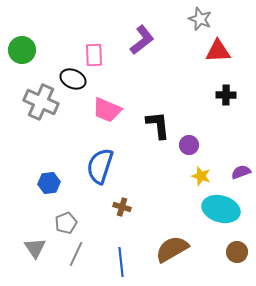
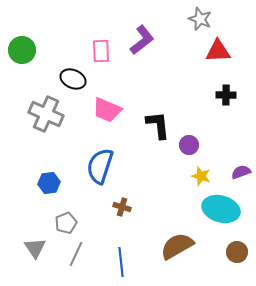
pink rectangle: moved 7 px right, 4 px up
gray cross: moved 5 px right, 12 px down
brown semicircle: moved 5 px right, 3 px up
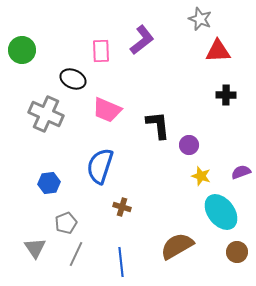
cyan ellipse: moved 3 px down; rotated 36 degrees clockwise
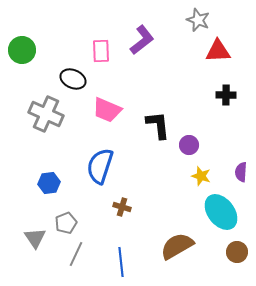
gray star: moved 2 px left, 1 px down
purple semicircle: rotated 66 degrees counterclockwise
gray triangle: moved 10 px up
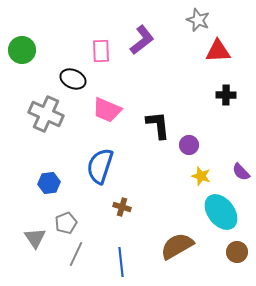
purple semicircle: rotated 48 degrees counterclockwise
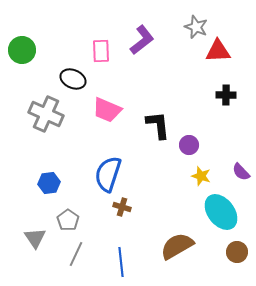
gray star: moved 2 px left, 7 px down
blue semicircle: moved 8 px right, 8 px down
gray pentagon: moved 2 px right, 3 px up; rotated 15 degrees counterclockwise
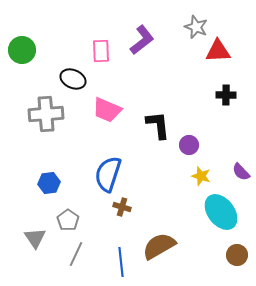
gray cross: rotated 28 degrees counterclockwise
brown semicircle: moved 18 px left
brown circle: moved 3 px down
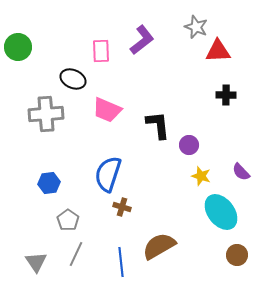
green circle: moved 4 px left, 3 px up
gray triangle: moved 1 px right, 24 px down
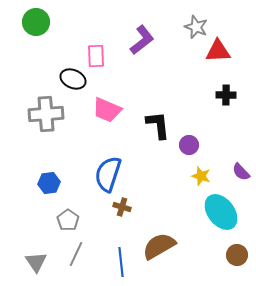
green circle: moved 18 px right, 25 px up
pink rectangle: moved 5 px left, 5 px down
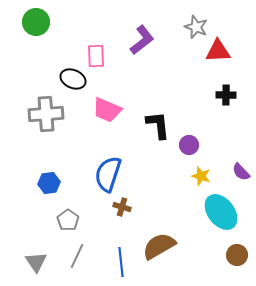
gray line: moved 1 px right, 2 px down
